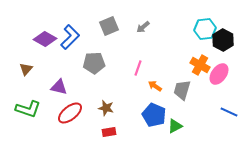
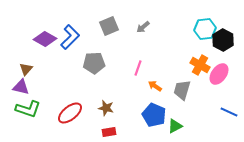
purple triangle: moved 38 px left
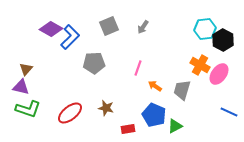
gray arrow: rotated 16 degrees counterclockwise
purple diamond: moved 6 px right, 10 px up
red rectangle: moved 19 px right, 3 px up
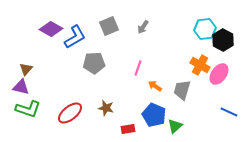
blue L-shape: moved 5 px right; rotated 15 degrees clockwise
green triangle: rotated 14 degrees counterclockwise
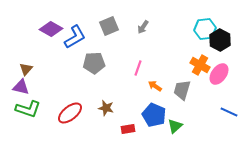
black hexagon: moved 3 px left
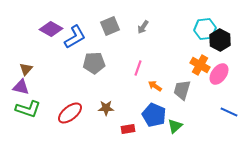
gray square: moved 1 px right
brown star: rotated 14 degrees counterclockwise
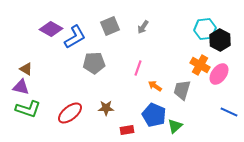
brown triangle: rotated 40 degrees counterclockwise
red rectangle: moved 1 px left, 1 px down
